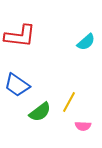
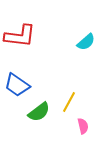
green semicircle: moved 1 px left
pink semicircle: rotated 105 degrees counterclockwise
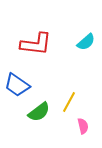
red L-shape: moved 16 px right, 8 px down
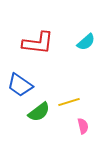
red L-shape: moved 2 px right, 1 px up
blue trapezoid: moved 3 px right
yellow line: rotated 45 degrees clockwise
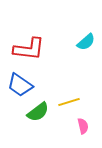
red L-shape: moved 9 px left, 6 px down
green semicircle: moved 1 px left
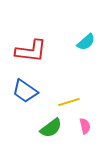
red L-shape: moved 2 px right, 2 px down
blue trapezoid: moved 5 px right, 6 px down
green semicircle: moved 13 px right, 16 px down
pink semicircle: moved 2 px right
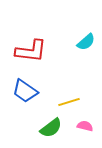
pink semicircle: rotated 63 degrees counterclockwise
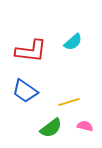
cyan semicircle: moved 13 px left
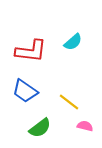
yellow line: rotated 55 degrees clockwise
green semicircle: moved 11 px left
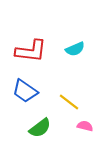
cyan semicircle: moved 2 px right, 7 px down; rotated 18 degrees clockwise
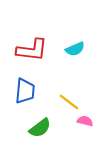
red L-shape: moved 1 px right, 1 px up
blue trapezoid: rotated 120 degrees counterclockwise
pink semicircle: moved 5 px up
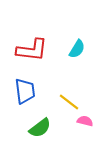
cyan semicircle: moved 2 px right; rotated 36 degrees counterclockwise
blue trapezoid: rotated 12 degrees counterclockwise
